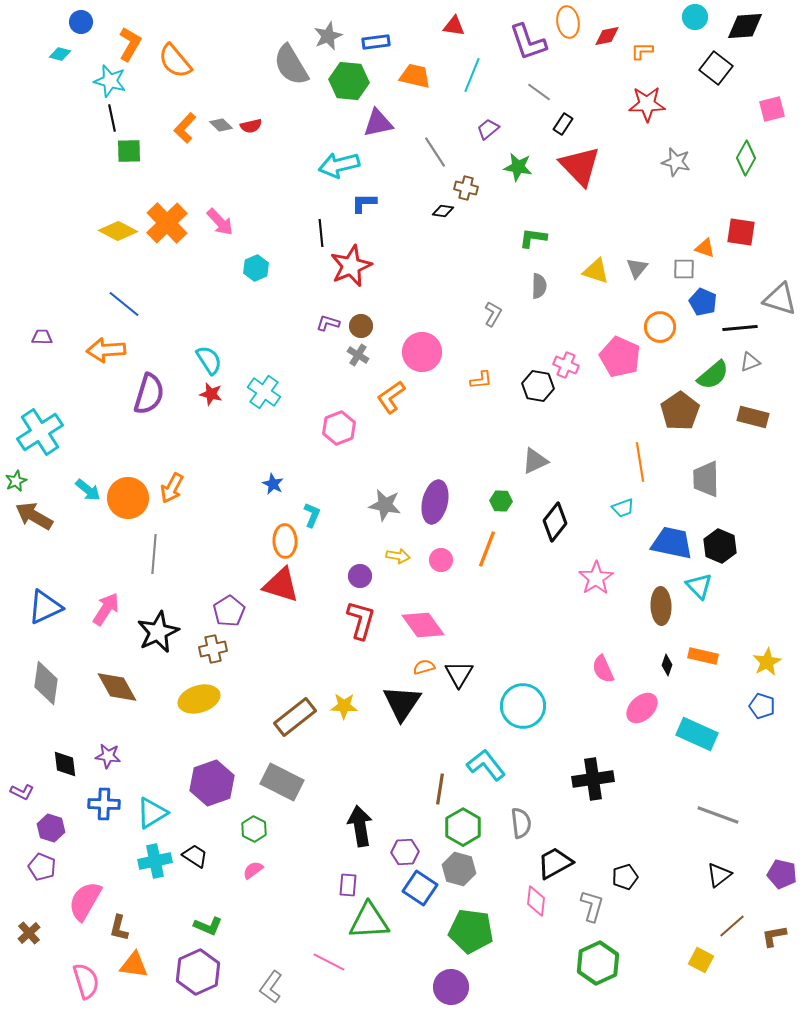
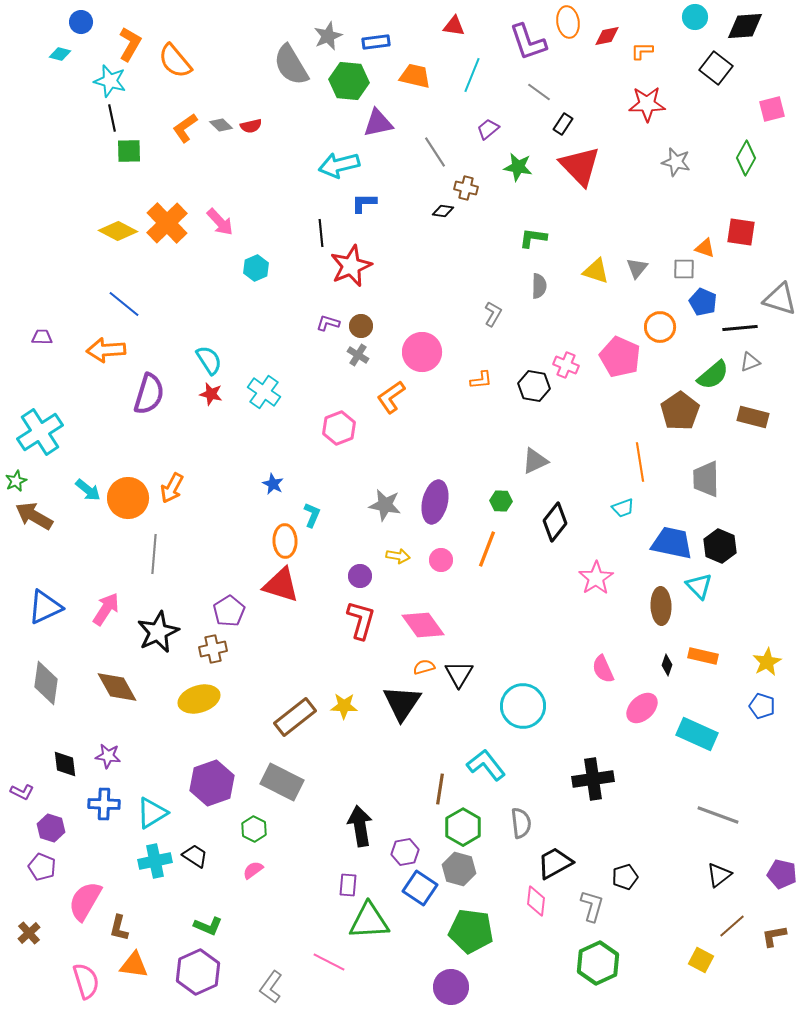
orange L-shape at (185, 128): rotated 12 degrees clockwise
black hexagon at (538, 386): moved 4 px left
purple hexagon at (405, 852): rotated 8 degrees counterclockwise
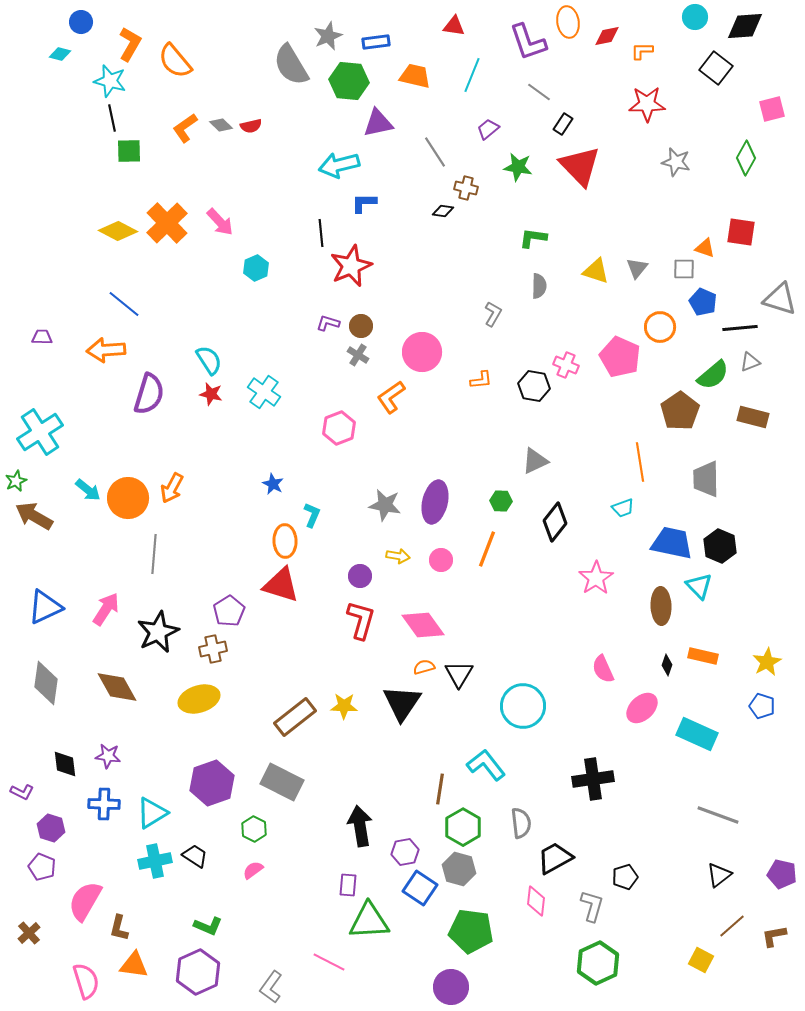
black trapezoid at (555, 863): moved 5 px up
